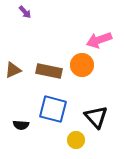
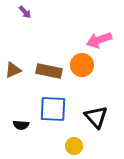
blue square: rotated 12 degrees counterclockwise
yellow circle: moved 2 px left, 6 px down
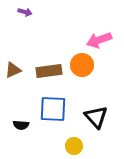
purple arrow: rotated 32 degrees counterclockwise
brown rectangle: rotated 20 degrees counterclockwise
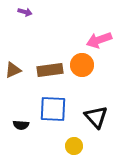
brown rectangle: moved 1 px right, 1 px up
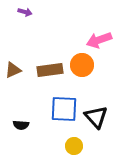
blue square: moved 11 px right
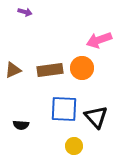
orange circle: moved 3 px down
